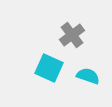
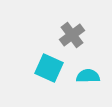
cyan semicircle: rotated 20 degrees counterclockwise
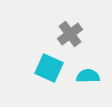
gray cross: moved 2 px left, 1 px up
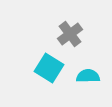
cyan square: rotated 8 degrees clockwise
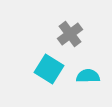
cyan square: moved 1 px down
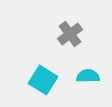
cyan square: moved 6 px left, 11 px down
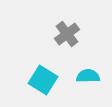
gray cross: moved 3 px left
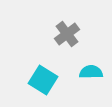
cyan semicircle: moved 3 px right, 4 px up
